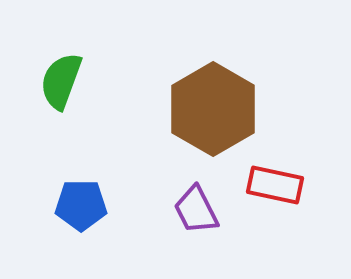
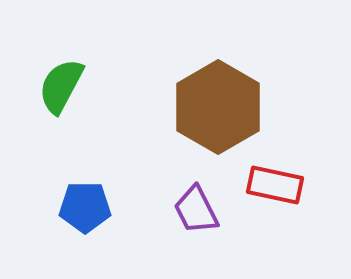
green semicircle: moved 5 px down; rotated 8 degrees clockwise
brown hexagon: moved 5 px right, 2 px up
blue pentagon: moved 4 px right, 2 px down
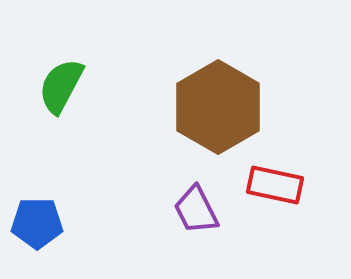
blue pentagon: moved 48 px left, 16 px down
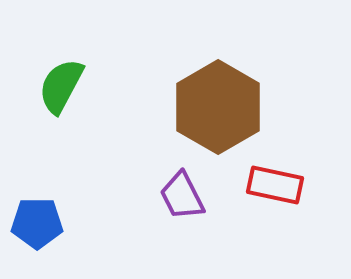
purple trapezoid: moved 14 px left, 14 px up
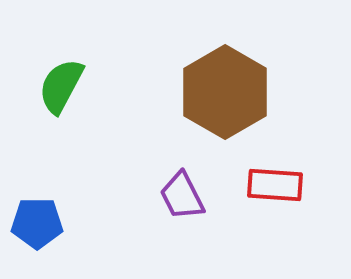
brown hexagon: moved 7 px right, 15 px up
red rectangle: rotated 8 degrees counterclockwise
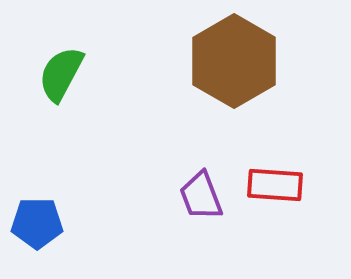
green semicircle: moved 12 px up
brown hexagon: moved 9 px right, 31 px up
purple trapezoid: moved 19 px right; rotated 6 degrees clockwise
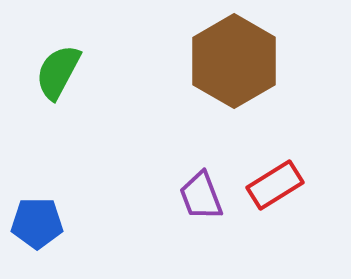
green semicircle: moved 3 px left, 2 px up
red rectangle: rotated 36 degrees counterclockwise
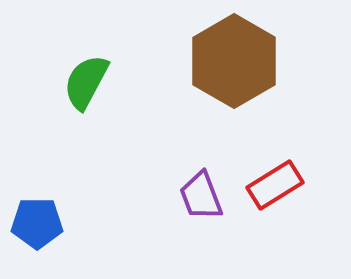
green semicircle: moved 28 px right, 10 px down
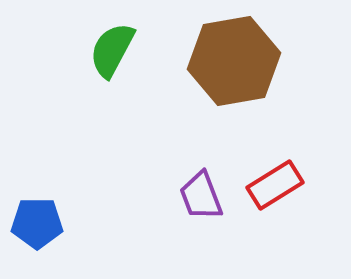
brown hexagon: rotated 20 degrees clockwise
green semicircle: moved 26 px right, 32 px up
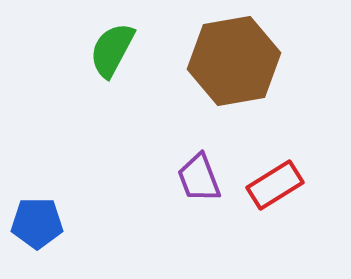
purple trapezoid: moved 2 px left, 18 px up
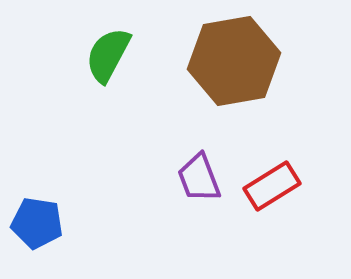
green semicircle: moved 4 px left, 5 px down
red rectangle: moved 3 px left, 1 px down
blue pentagon: rotated 9 degrees clockwise
